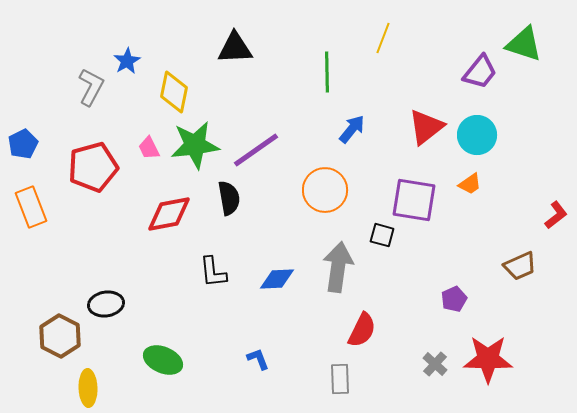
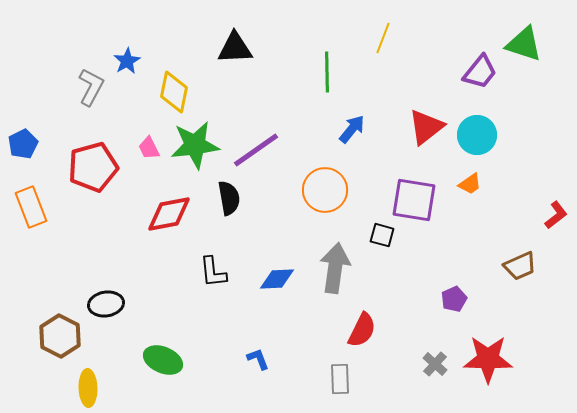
gray arrow: moved 3 px left, 1 px down
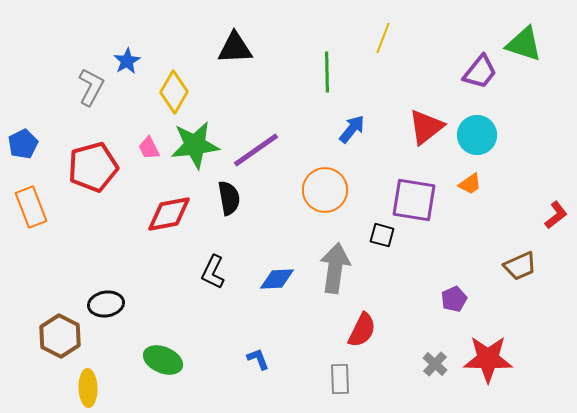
yellow diamond: rotated 18 degrees clockwise
black L-shape: rotated 32 degrees clockwise
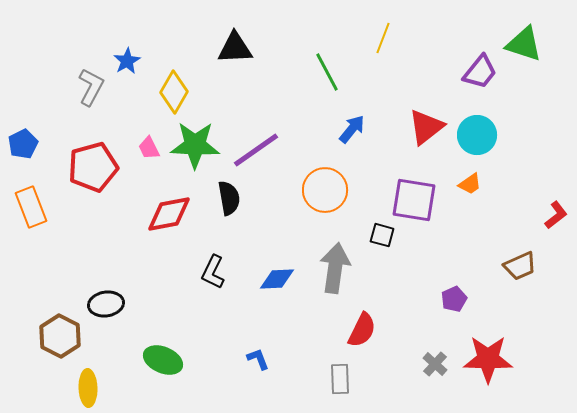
green line: rotated 27 degrees counterclockwise
green star: rotated 9 degrees clockwise
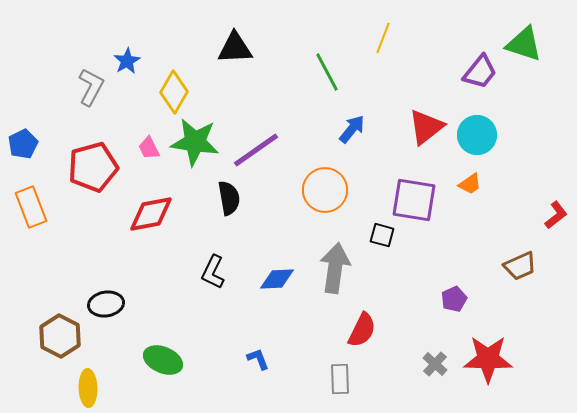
green star: moved 3 px up; rotated 6 degrees clockwise
red diamond: moved 18 px left
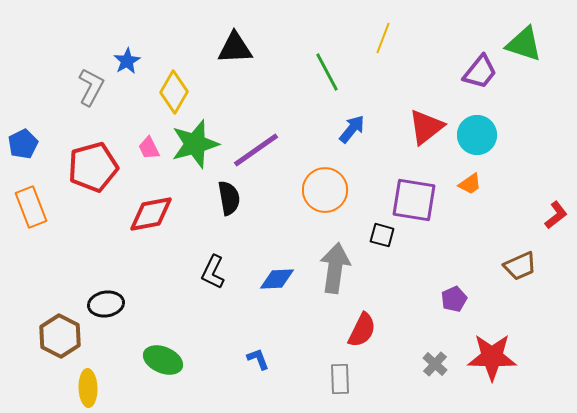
green star: moved 2 px down; rotated 24 degrees counterclockwise
red star: moved 4 px right, 2 px up
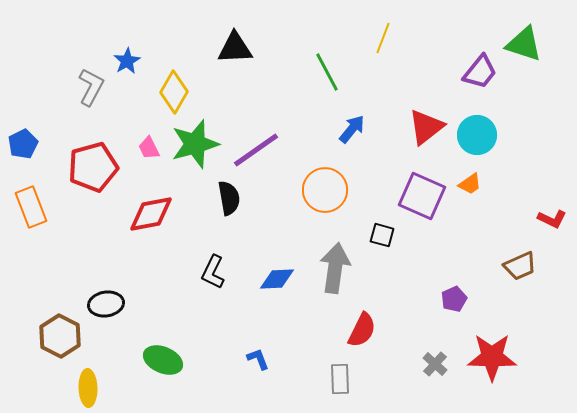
purple square: moved 8 px right, 4 px up; rotated 15 degrees clockwise
red L-shape: moved 4 px left, 4 px down; rotated 64 degrees clockwise
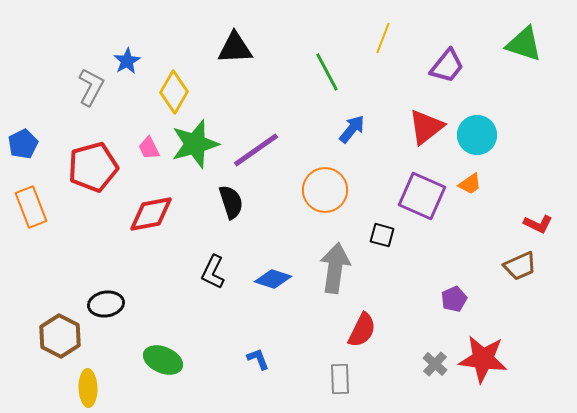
purple trapezoid: moved 33 px left, 6 px up
black semicircle: moved 2 px right, 4 px down; rotated 8 degrees counterclockwise
red L-shape: moved 14 px left, 5 px down
blue diamond: moved 4 px left; rotated 21 degrees clockwise
red star: moved 9 px left, 2 px down; rotated 6 degrees clockwise
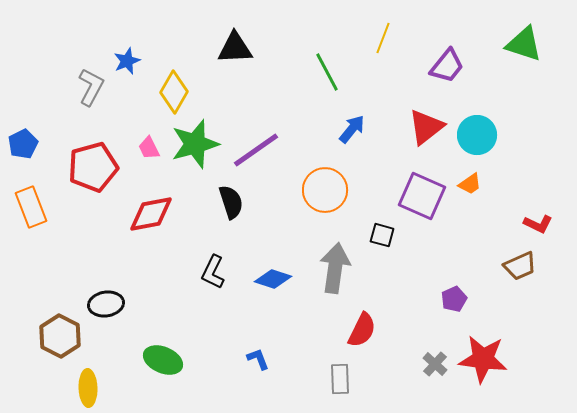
blue star: rotated 8 degrees clockwise
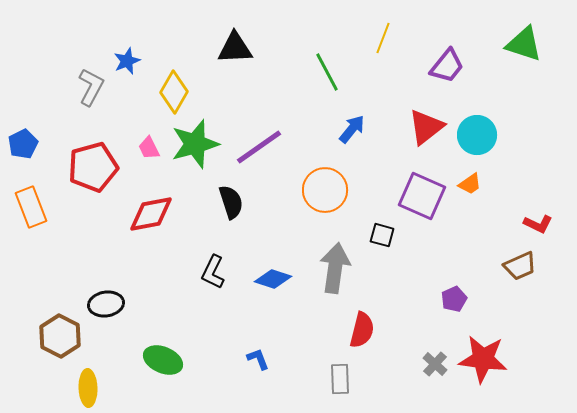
purple line: moved 3 px right, 3 px up
red semicircle: rotated 12 degrees counterclockwise
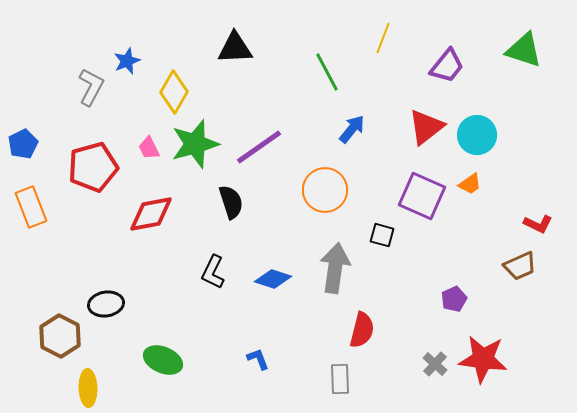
green triangle: moved 6 px down
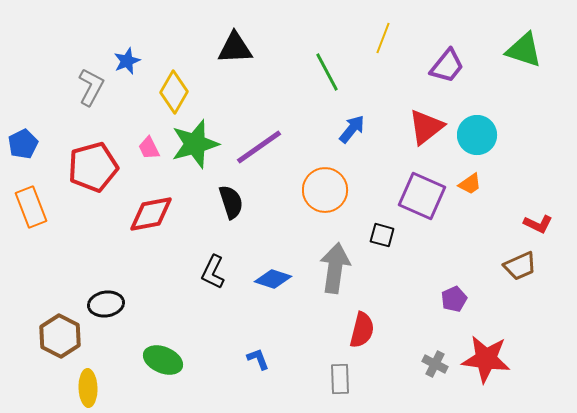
red star: moved 3 px right
gray cross: rotated 15 degrees counterclockwise
